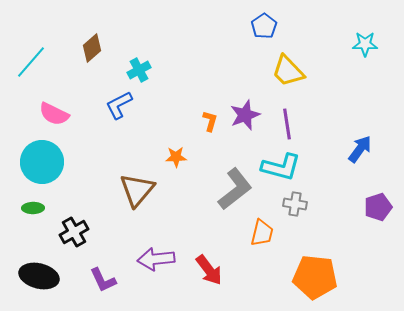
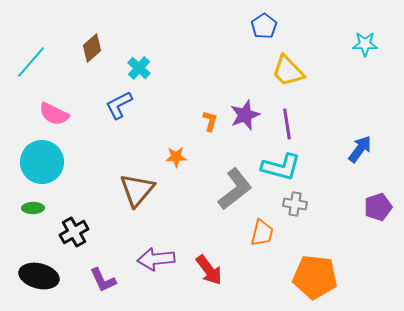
cyan cross: moved 2 px up; rotated 20 degrees counterclockwise
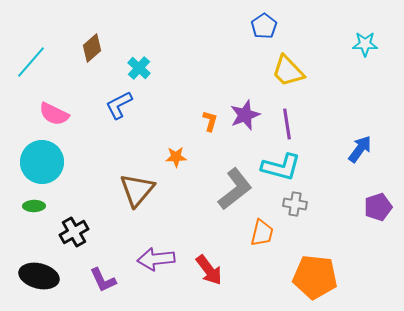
green ellipse: moved 1 px right, 2 px up
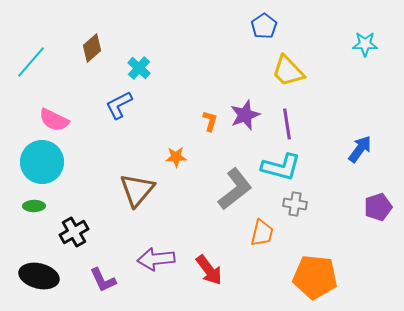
pink semicircle: moved 6 px down
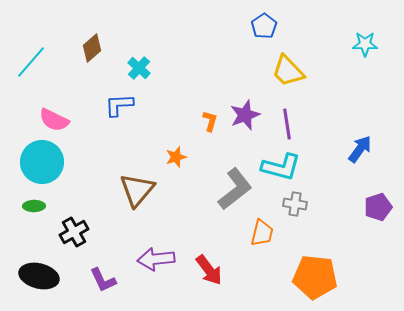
blue L-shape: rotated 24 degrees clockwise
orange star: rotated 15 degrees counterclockwise
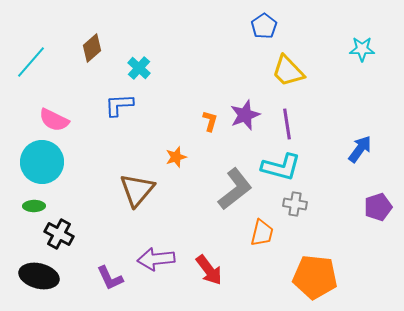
cyan star: moved 3 px left, 5 px down
black cross: moved 15 px left, 2 px down; rotated 32 degrees counterclockwise
purple L-shape: moved 7 px right, 2 px up
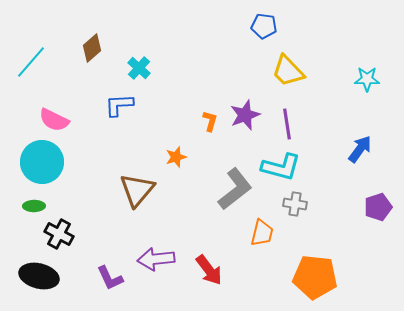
blue pentagon: rotated 30 degrees counterclockwise
cyan star: moved 5 px right, 30 px down
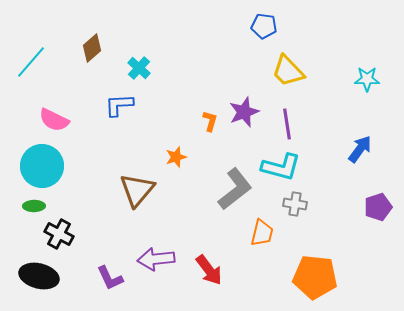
purple star: moved 1 px left, 3 px up
cyan circle: moved 4 px down
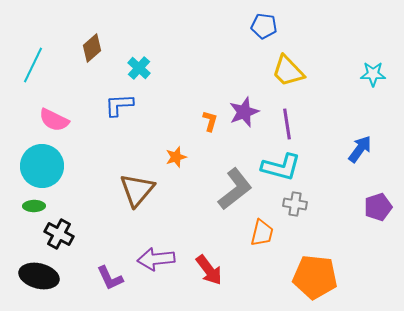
cyan line: moved 2 px right, 3 px down; rotated 15 degrees counterclockwise
cyan star: moved 6 px right, 5 px up
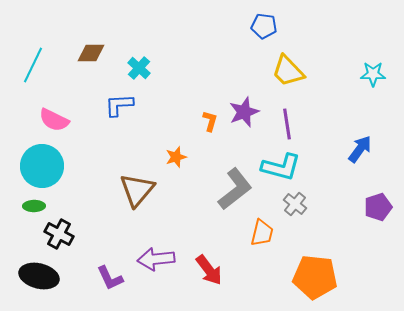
brown diamond: moved 1 px left, 5 px down; rotated 40 degrees clockwise
gray cross: rotated 30 degrees clockwise
